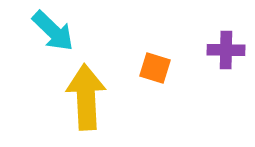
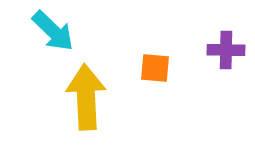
orange square: rotated 12 degrees counterclockwise
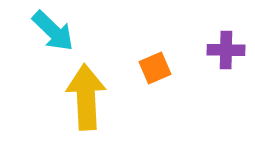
orange square: rotated 28 degrees counterclockwise
